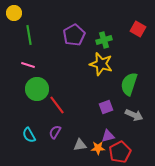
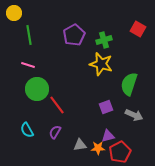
cyan semicircle: moved 2 px left, 5 px up
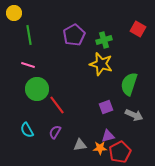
orange star: moved 2 px right
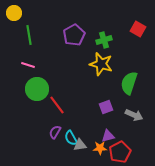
green semicircle: moved 1 px up
cyan semicircle: moved 44 px right, 8 px down
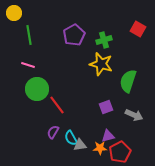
green semicircle: moved 1 px left, 2 px up
purple semicircle: moved 2 px left
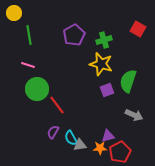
purple square: moved 1 px right, 17 px up
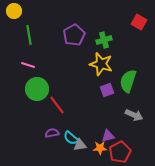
yellow circle: moved 2 px up
red square: moved 1 px right, 7 px up
purple semicircle: moved 1 px left, 1 px down; rotated 48 degrees clockwise
cyan semicircle: rotated 21 degrees counterclockwise
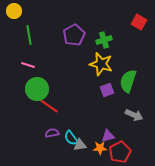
red line: moved 8 px left, 1 px down; rotated 18 degrees counterclockwise
cyan semicircle: rotated 14 degrees clockwise
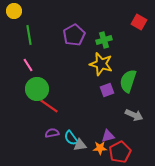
pink line: rotated 40 degrees clockwise
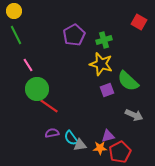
green line: moved 13 px left; rotated 18 degrees counterclockwise
green semicircle: rotated 65 degrees counterclockwise
